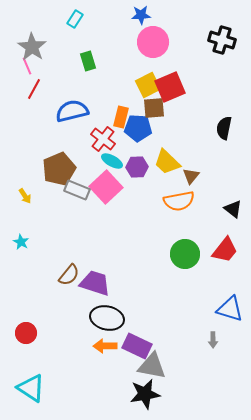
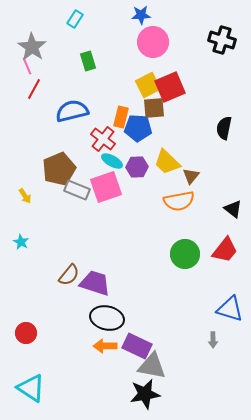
pink square: rotated 24 degrees clockwise
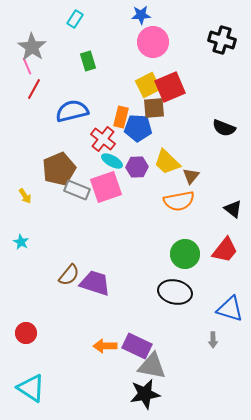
black semicircle: rotated 80 degrees counterclockwise
black ellipse: moved 68 px right, 26 px up
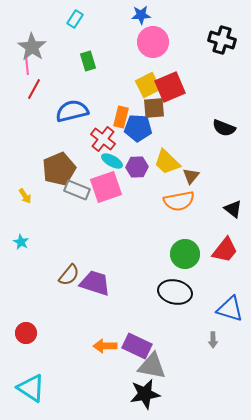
pink line: rotated 18 degrees clockwise
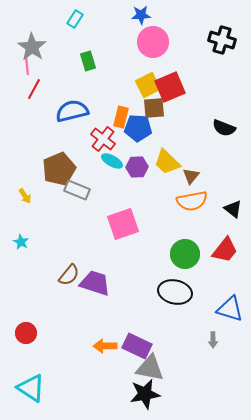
pink square: moved 17 px right, 37 px down
orange semicircle: moved 13 px right
gray triangle: moved 2 px left, 2 px down
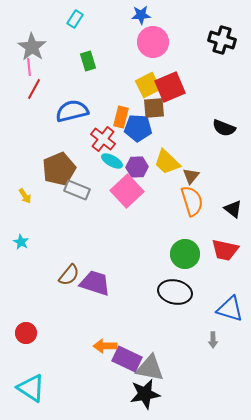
pink line: moved 2 px right, 1 px down
orange semicircle: rotated 96 degrees counterclockwise
pink square: moved 4 px right, 33 px up; rotated 24 degrees counterclockwise
red trapezoid: rotated 64 degrees clockwise
purple rectangle: moved 10 px left, 13 px down
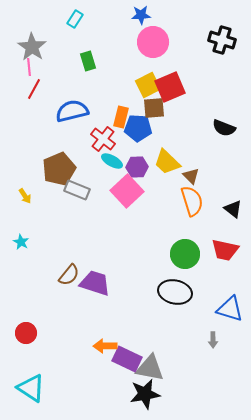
brown triangle: rotated 24 degrees counterclockwise
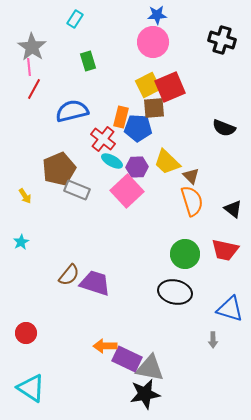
blue star: moved 16 px right
cyan star: rotated 14 degrees clockwise
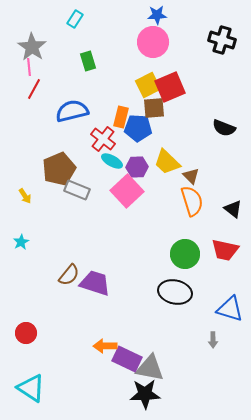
black star: rotated 8 degrees clockwise
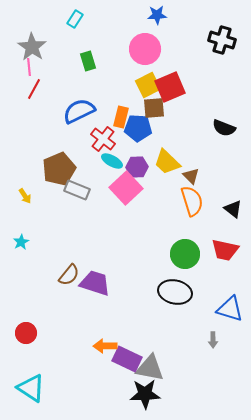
pink circle: moved 8 px left, 7 px down
blue semicircle: moved 7 px right; rotated 12 degrees counterclockwise
pink square: moved 1 px left, 3 px up
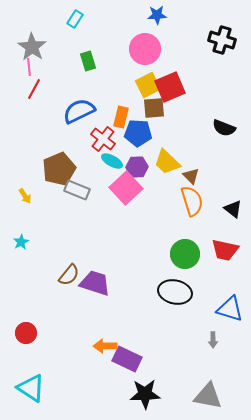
blue pentagon: moved 5 px down
gray triangle: moved 58 px right, 28 px down
